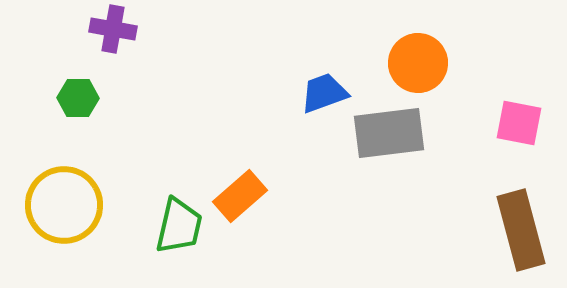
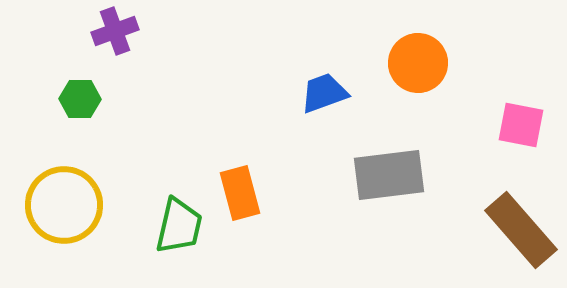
purple cross: moved 2 px right, 2 px down; rotated 30 degrees counterclockwise
green hexagon: moved 2 px right, 1 px down
pink square: moved 2 px right, 2 px down
gray rectangle: moved 42 px down
orange rectangle: moved 3 px up; rotated 64 degrees counterclockwise
brown rectangle: rotated 26 degrees counterclockwise
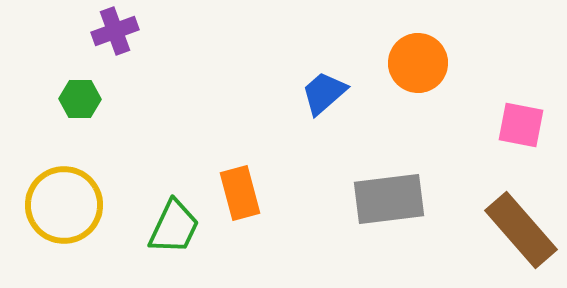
blue trapezoid: rotated 21 degrees counterclockwise
gray rectangle: moved 24 px down
green trapezoid: moved 5 px left, 1 px down; rotated 12 degrees clockwise
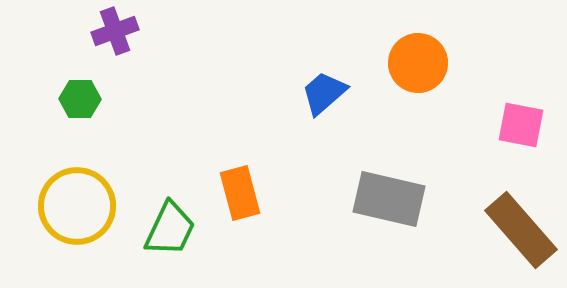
gray rectangle: rotated 20 degrees clockwise
yellow circle: moved 13 px right, 1 px down
green trapezoid: moved 4 px left, 2 px down
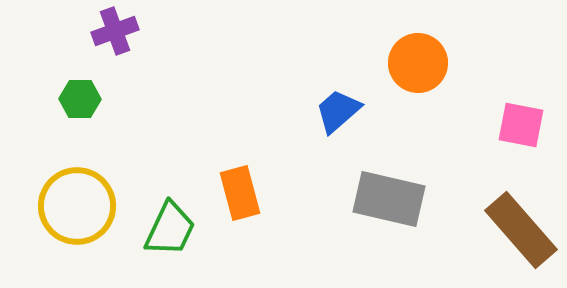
blue trapezoid: moved 14 px right, 18 px down
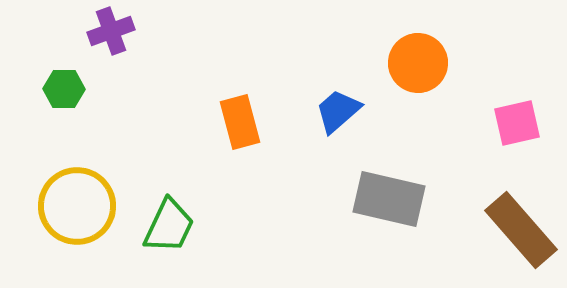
purple cross: moved 4 px left
green hexagon: moved 16 px left, 10 px up
pink square: moved 4 px left, 2 px up; rotated 24 degrees counterclockwise
orange rectangle: moved 71 px up
green trapezoid: moved 1 px left, 3 px up
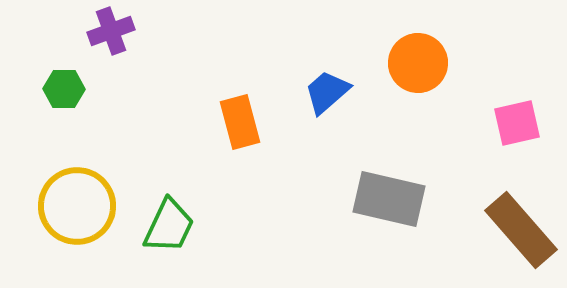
blue trapezoid: moved 11 px left, 19 px up
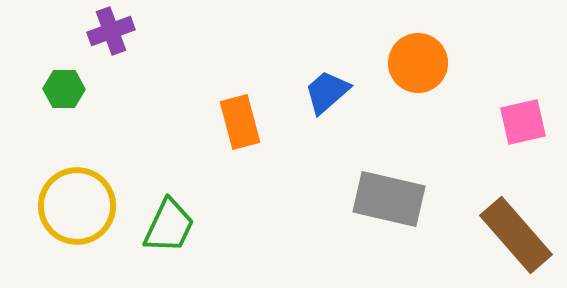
pink square: moved 6 px right, 1 px up
brown rectangle: moved 5 px left, 5 px down
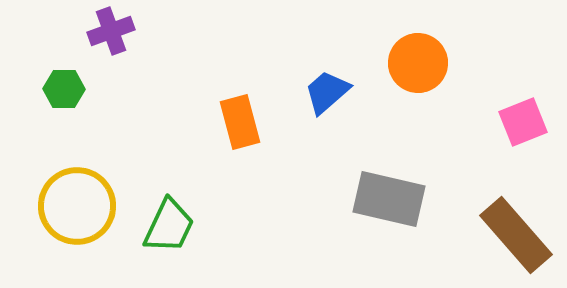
pink square: rotated 9 degrees counterclockwise
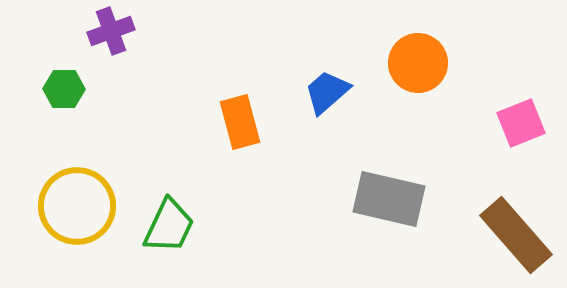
pink square: moved 2 px left, 1 px down
